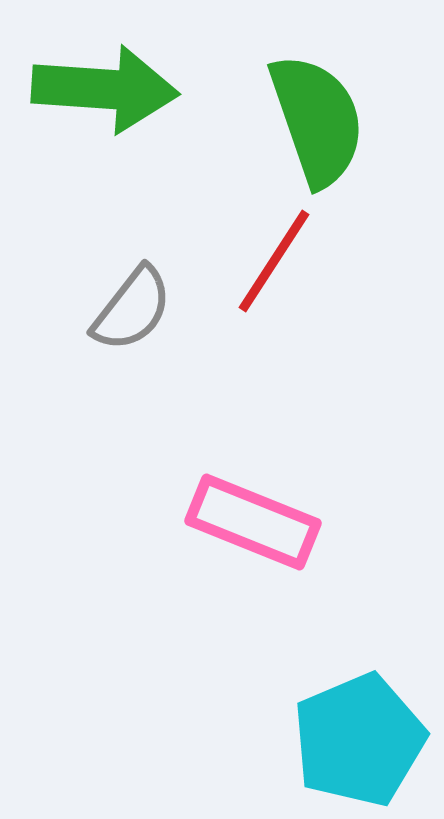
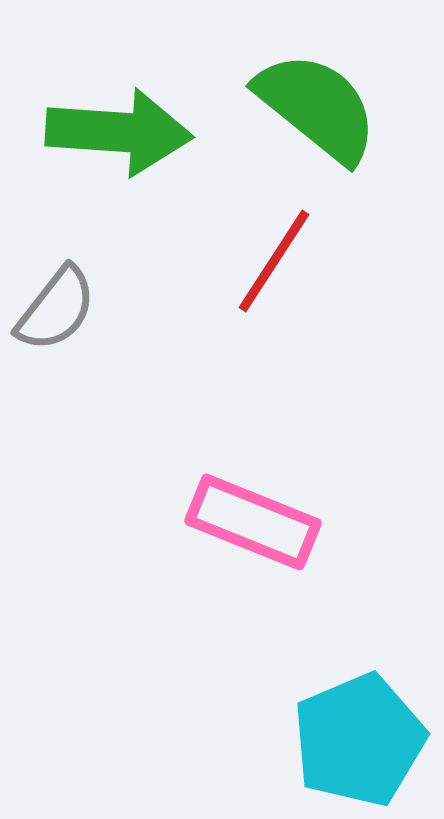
green arrow: moved 14 px right, 43 px down
green semicircle: moved 13 px up; rotated 32 degrees counterclockwise
gray semicircle: moved 76 px left
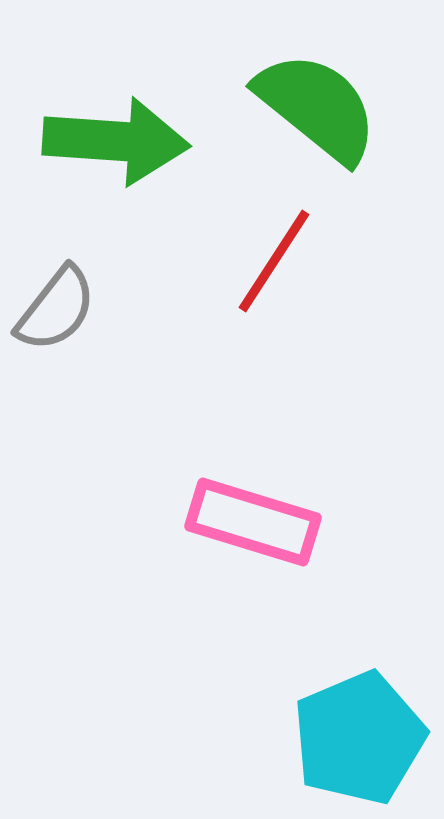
green arrow: moved 3 px left, 9 px down
pink rectangle: rotated 5 degrees counterclockwise
cyan pentagon: moved 2 px up
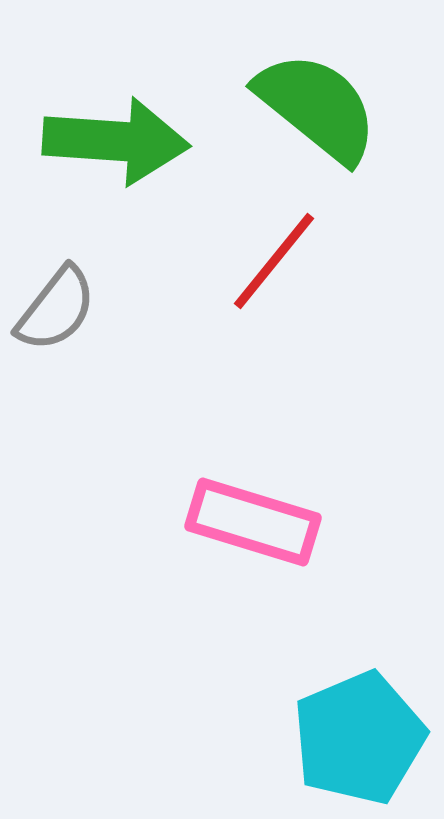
red line: rotated 6 degrees clockwise
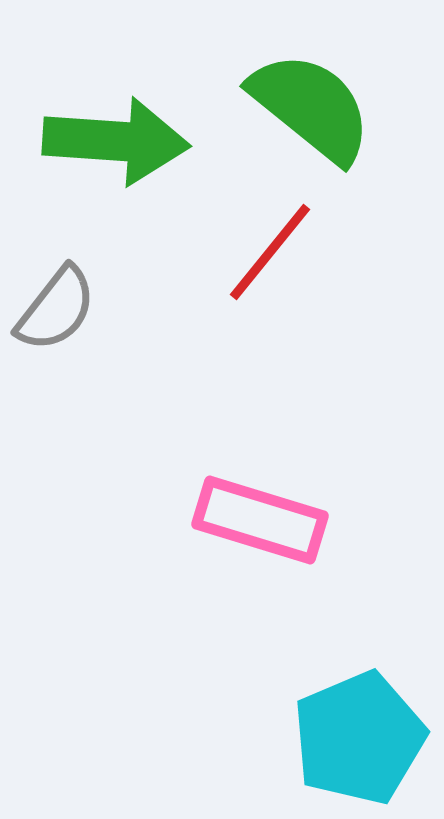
green semicircle: moved 6 px left
red line: moved 4 px left, 9 px up
pink rectangle: moved 7 px right, 2 px up
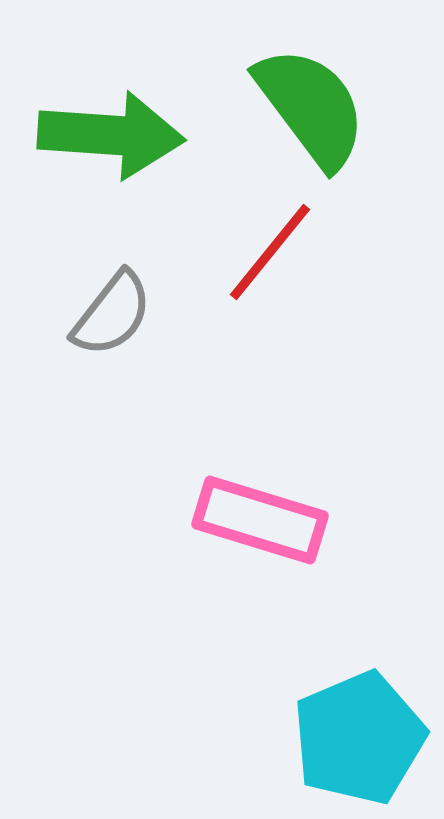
green semicircle: rotated 14 degrees clockwise
green arrow: moved 5 px left, 6 px up
gray semicircle: moved 56 px right, 5 px down
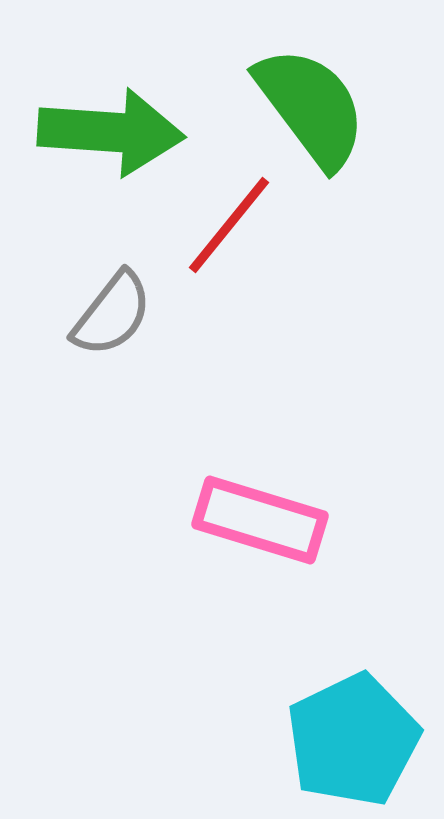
green arrow: moved 3 px up
red line: moved 41 px left, 27 px up
cyan pentagon: moved 6 px left, 2 px down; rotated 3 degrees counterclockwise
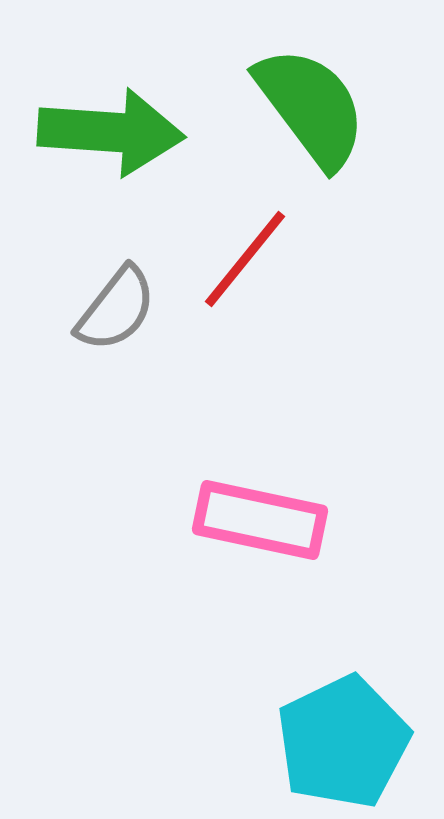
red line: moved 16 px right, 34 px down
gray semicircle: moved 4 px right, 5 px up
pink rectangle: rotated 5 degrees counterclockwise
cyan pentagon: moved 10 px left, 2 px down
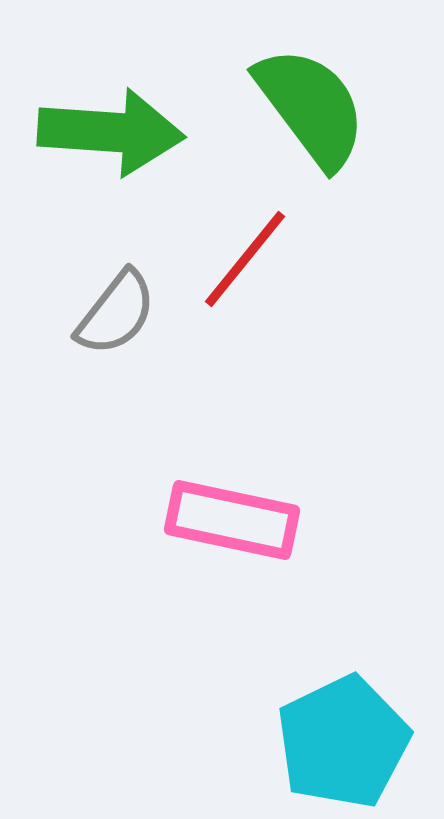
gray semicircle: moved 4 px down
pink rectangle: moved 28 px left
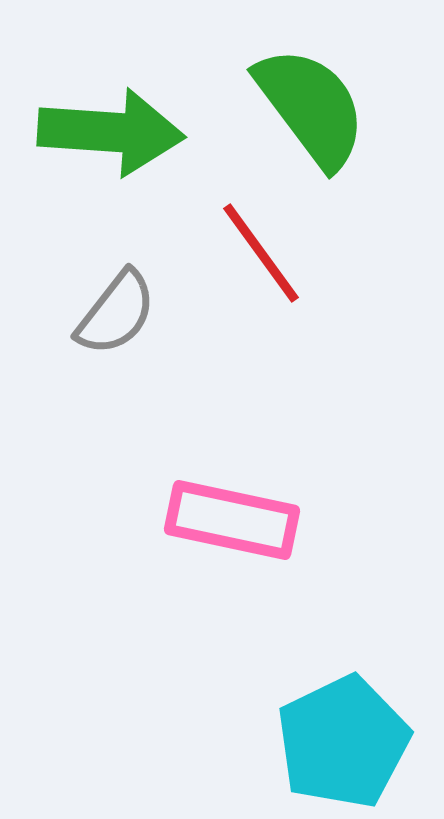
red line: moved 16 px right, 6 px up; rotated 75 degrees counterclockwise
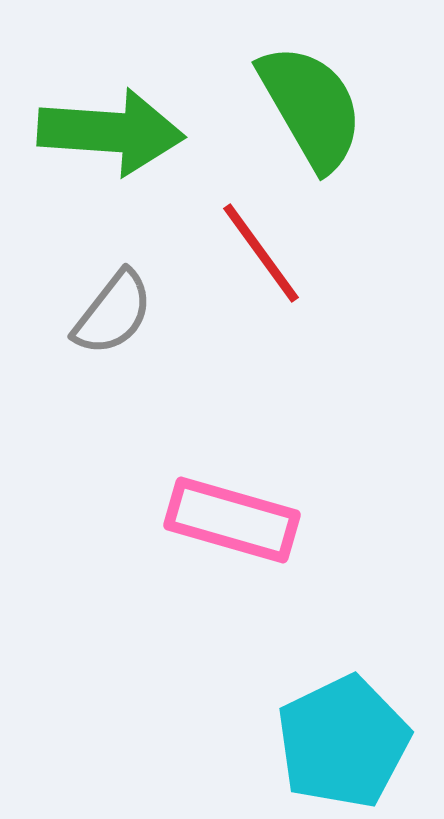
green semicircle: rotated 7 degrees clockwise
gray semicircle: moved 3 px left
pink rectangle: rotated 4 degrees clockwise
